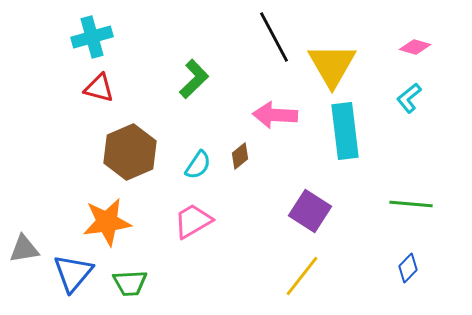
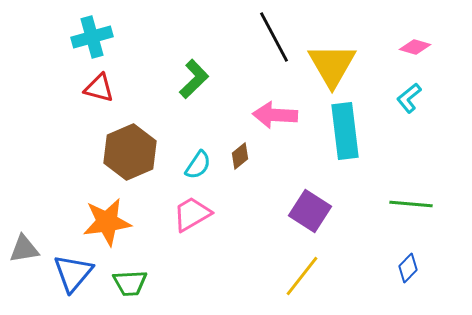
pink trapezoid: moved 1 px left, 7 px up
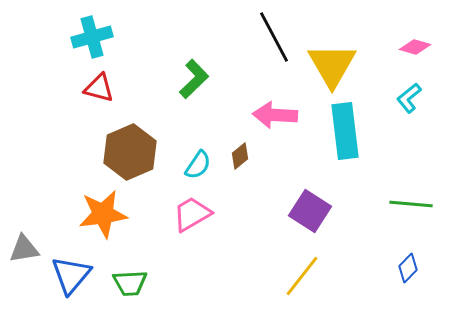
orange star: moved 4 px left, 8 px up
blue triangle: moved 2 px left, 2 px down
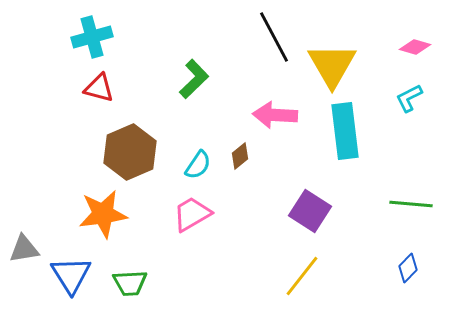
cyan L-shape: rotated 12 degrees clockwise
blue triangle: rotated 12 degrees counterclockwise
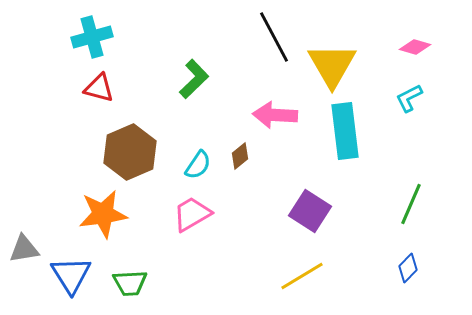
green line: rotated 72 degrees counterclockwise
yellow line: rotated 21 degrees clockwise
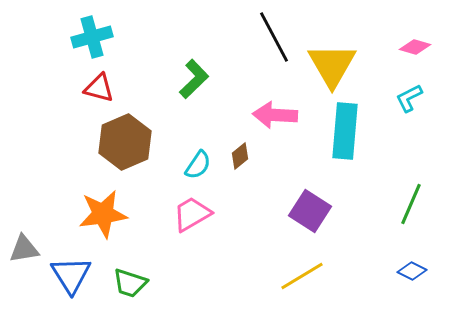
cyan rectangle: rotated 12 degrees clockwise
brown hexagon: moved 5 px left, 10 px up
blue diamond: moved 4 px right, 3 px down; rotated 72 degrees clockwise
green trapezoid: rotated 21 degrees clockwise
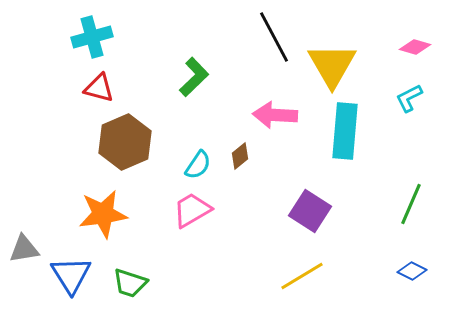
green L-shape: moved 2 px up
pink trapezoid: moved 4 px up
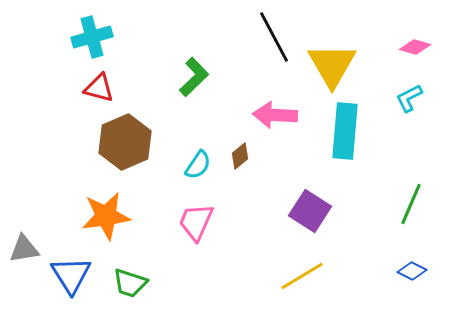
pink trapezoid: moved 4 px right, 12 px down; rotated 36 degrees counterclockwise
orange star: moved 3 px right, 2 px down
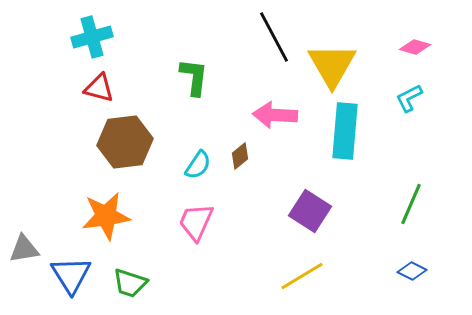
green L-shape: rotated 39 degrees counterclockwise
brown hexagon: rotated 16 degrees clockwise
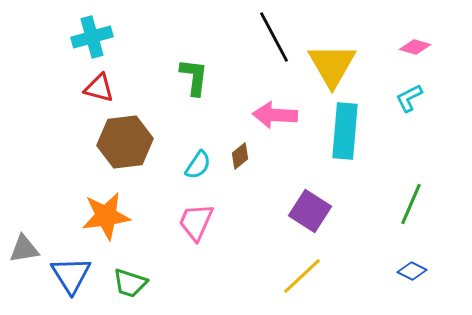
yellow line: rotated 12 degrees counterclockwise
